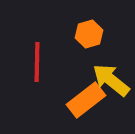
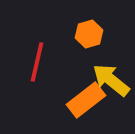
red line: rotated 12 degrees clockwise
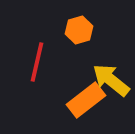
orange hexagon: moved 10 px left, 4 px up
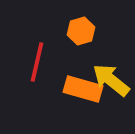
orange hexagon: moved 2 px right, 1 px down
orange rectangle: moved 3 px left, 11 px up; rotated 54 degrees clockwise
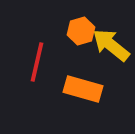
yellow arrow: moved 35 px up
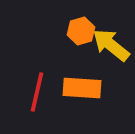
red line: moved 30 px down
orange rectangle: moved 1 px left, 1 px up; rotated 12 degrees counterclockwise
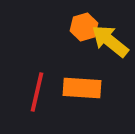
orange hexagon: moved 3 px right, 4 px up
yellow arrow: moved 1 px left, 4 px up
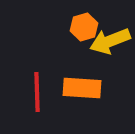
yellow arrow: rotated 60 degrees counterclockwise
red line: rotated 15 degrees counterclockwise
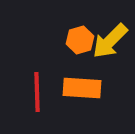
orange hexagon: moved 4 px left, 13 px down
yellow arrow: rotated 24 degrees counterclockwise
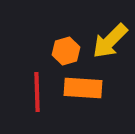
orange hexagon: moved 14 px left, 11 px down
orange rectangle: moved 1 px right
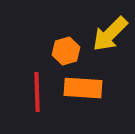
yellow arrow: moved 7 px up
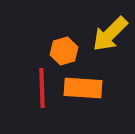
orange hexagon: moved 2 px left
red line: moved 5 px right, 4 px up
